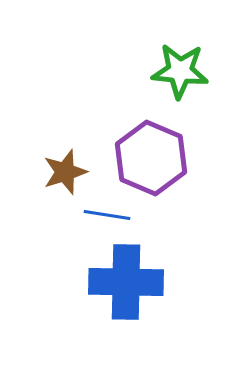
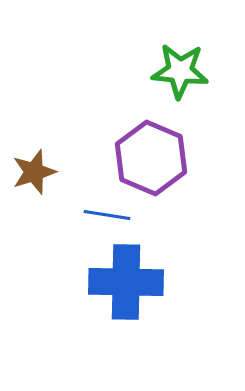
brown star: moved 31 px left
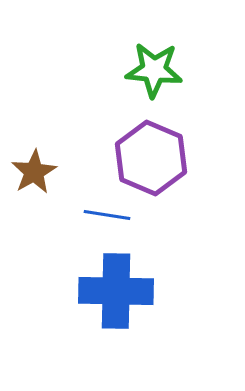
green star: moved 26 px left, 1 px up
brown star: rotated 12 degrees counterclockwise
blue cross: moved 10 px left, 9 px down
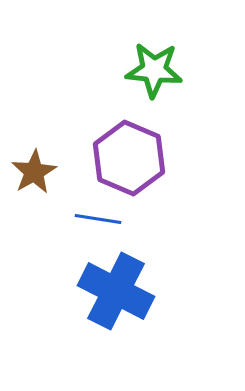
purple hexagon: moved 22 px left
blue line: moved 9 px left, 4 px down
blue cross: rotated 26 degrees clockwise
